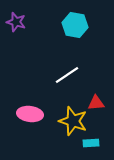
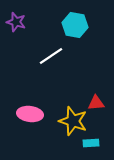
white line: moved 16 px left, 19 px up
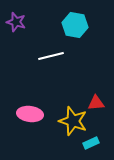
white line: rotated 20 degrees clockwise
cyan rectangle: rotated 21 degrees counterclockwise
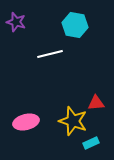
white line: moved 1 px left, 2 px up
pink ellipse: moved 4 px left, 8 px down; rotated 20 degrees counterclockwise
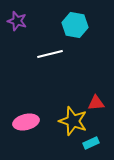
purple star: moved 1 px right, 1 px up
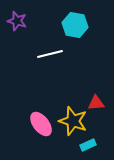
pink ellipse: moved 15 px right, 2 px down; rotated 65 degrees clockwise
cyan rectangle: moved 3 px left, 2 px down
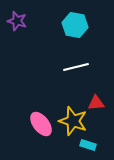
white line: moved 26 px right, 13 px down
cyan rectangle: rotated 42 degrees clockwise
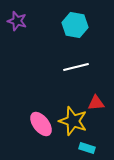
cyan rectangle: moved 1 px left, 3 px down
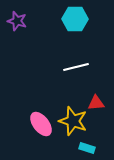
cyan hexagon: moved 6 px up; rotated 10 degrees counterclockwise
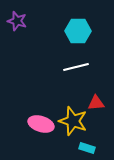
cyan hexagon: moved 3 px right, 12 px down
pink ellipse: rotated 35 degrees counterclockwise
